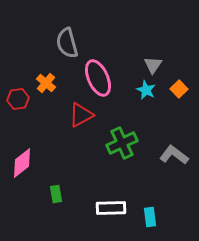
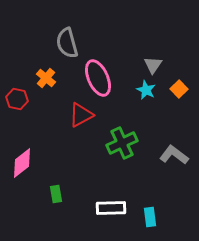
orange cross: moved 5 px up
red hexagon: moved 1 px left; rotated 20 degrees clockwise
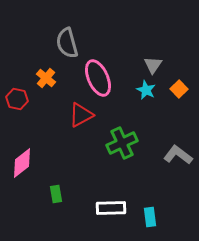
gray L-shape: moved 4 px right
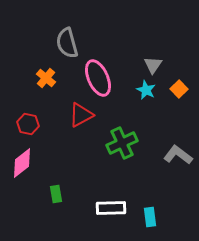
red hexagon: moved 11 px right, 25 px down
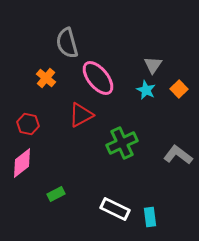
pink ellipse: rotated 15 degrees counterclockwise
green rectangle: rotated 72 degrees clockwise
white rectangle: moved 4 px right, 1 px down; rotated 28 degrees clockwise
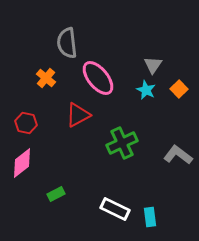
gray semicircle: rotated 8 degrees clockwise
red triangle: moved 3 px left
red hexagon: moved 2 px left, 1 px up
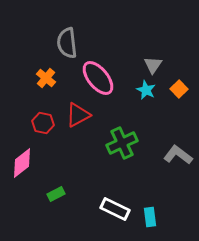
red hexagon: moved 17 px right
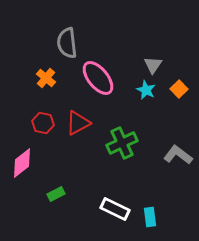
red triangle: moved 8 px down
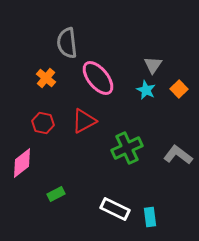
red triangle: moved 6 px right, 2 px up
green cross: moved 5 px right, 5 px down
